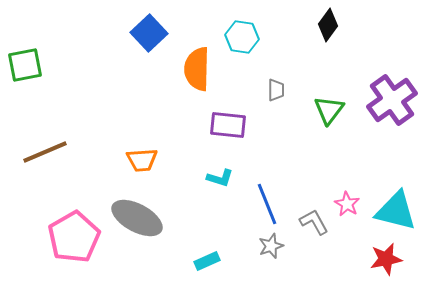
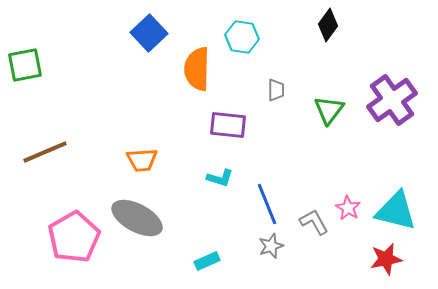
pink star: moved 1 px right, 4 px down
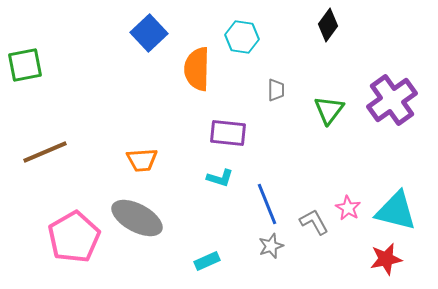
purple rectangle: moved 8 px down
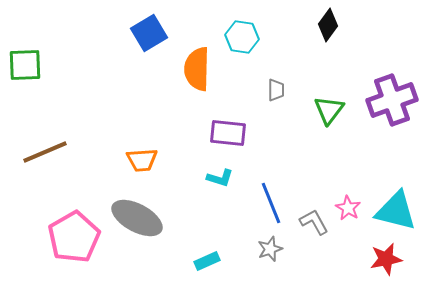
blue square: rotated 12 degrees clockwise
green square: rotated 9 degrees clockwise
purple cross: rotated 15 degrees clockwise
blue line: moved 4 px right, 1 px up
gray star: moved 1 px left, 3 px down
